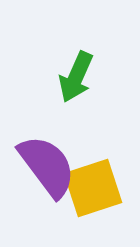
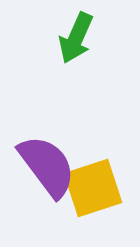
green arrow: moved 39 px up
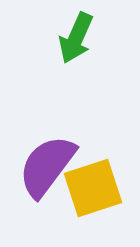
purple semicircle: rotated 106 degrees counterclockwise
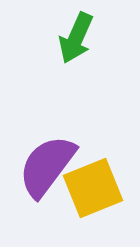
yellow square: rotated 4 degrees counterclockwise
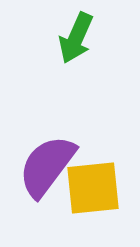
yellow square: rotated 16 degrees clockwise
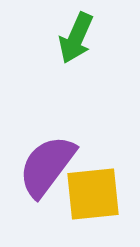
yellow square: moved 6 px down
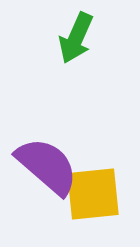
purple semicircle: rotated 94 degrees clockwise
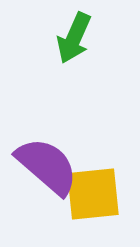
green arrow: moved 2 px left
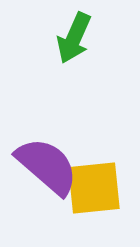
yellow square: moved 1 px right, 6 px up
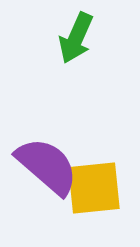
green arrow: moved 2 px right
